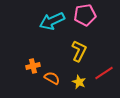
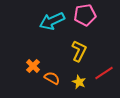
orange cross: rotated 32 degrees counterclockwise
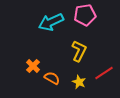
cyan arrow: moved 1 px left, 1 px down
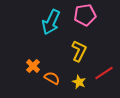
cyan arrow: rotated 40 degrees counterclockwise
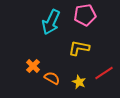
yellow L-shape: moved 3 px up; rotated 105 degrees counterclockwise
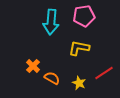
pink pentagon: moved 1 px left, 1 px down
cyan arrow: rotated 20 degrees counterclockwise
yellow star: moved 1 px down
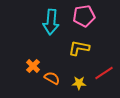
yellow star: rotated 24 degrees counterclockwise
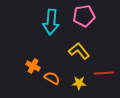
yellow L-shape: moved 3 px down; rotated 40 degrees clockwise
orange cross: rotated 16 degrees counterclockwise
red line: rotated 30 degrees clockwise
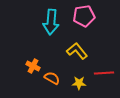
yellow L-shape: moved 2 px left
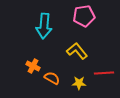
cyan arrow: moved 7 px left, 4 px down
